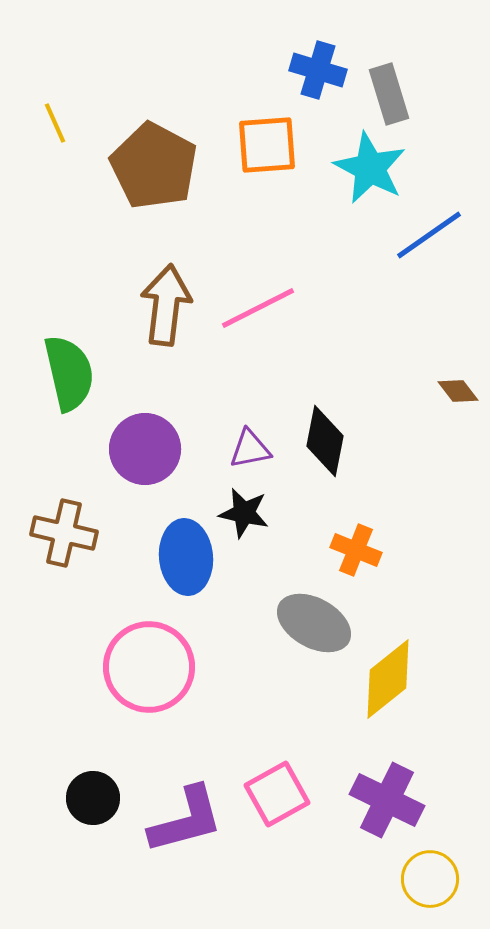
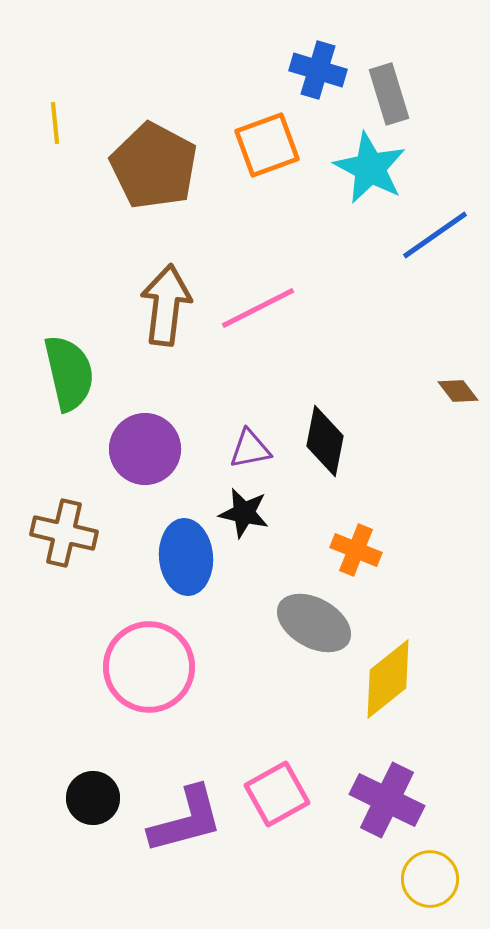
yellow line: rotated 18 degrees clockwise
orange square: rotated 16 degrees counterclockwise
blue line: moved 6 px right
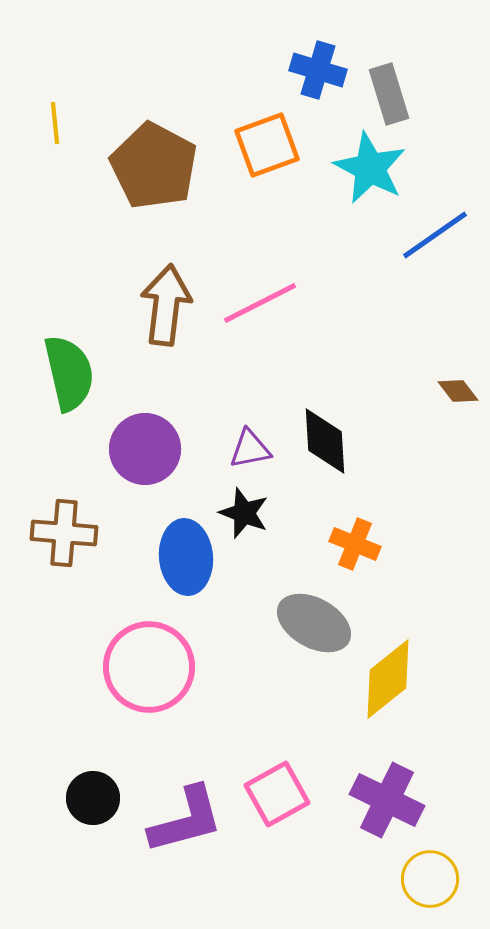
pink line: moved 2 px right, 5 px up
black diamond: rotated 14 degrees counterclockwise
black star: rotated 9 degrees clockwise
brown cross: rotated 8 degrees counterclockwise
orange cross: moved 1 px left, 6 px up
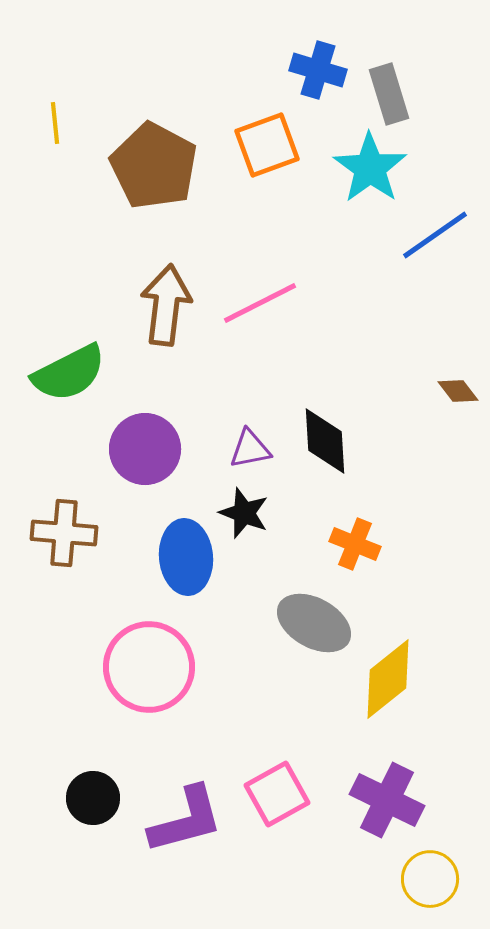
cyan star: rotated 8 degrees clockwise
green semicircle: rotated 76 degrees clockwise
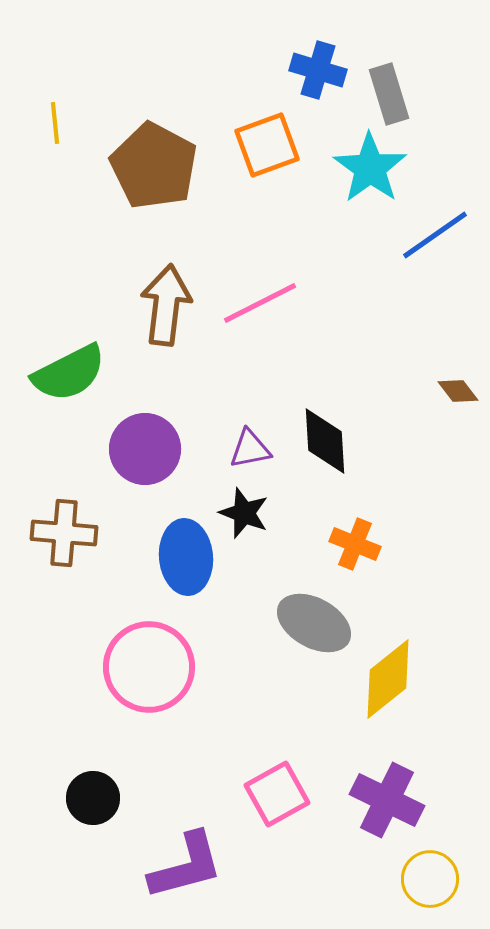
purple L-shape: moved 46 px down
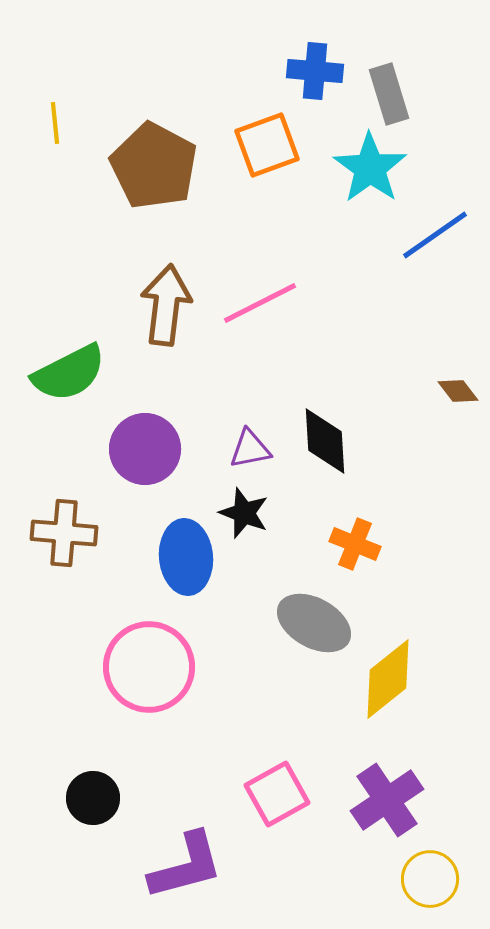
blue cross: moved 3 px left, 1 px down; rotated 12 degrees counterclockwise
purple cross: rotated 30 degrees clockwise
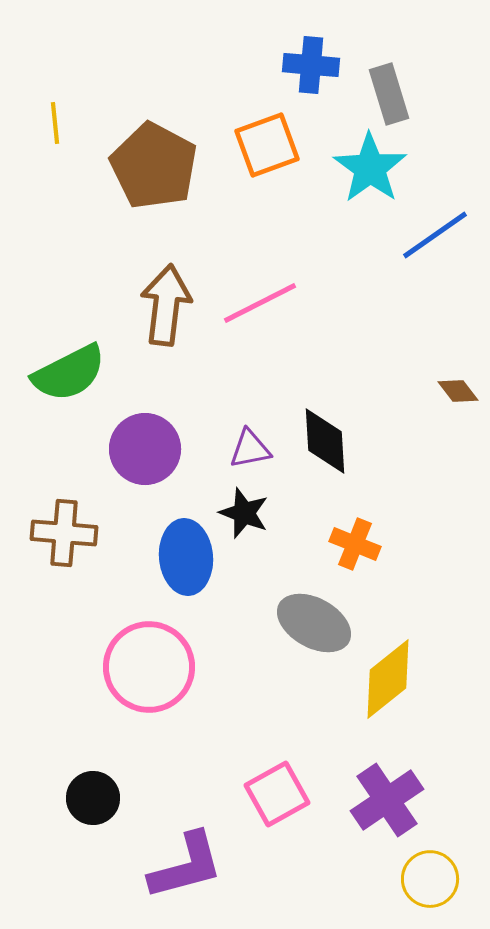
blue cross: moved 4 px left, 6 px up
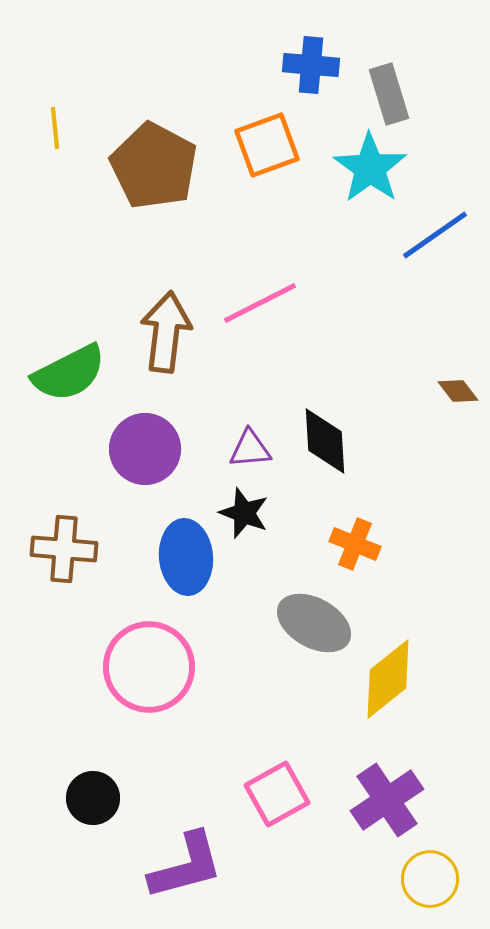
yellow line: moved 5 px down
brown arrow: moved 27 px down
purple triangle: rotated 6 degrees clockwise
brown cross: moved 16 px down
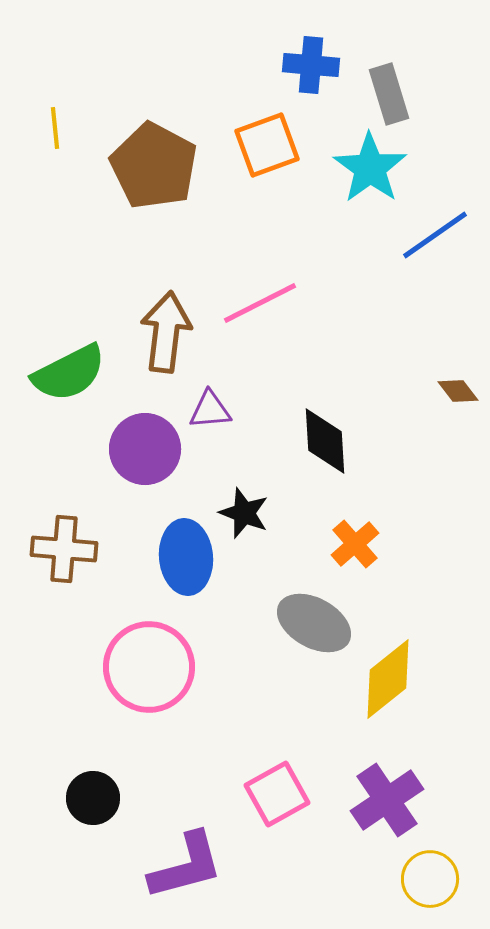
purple triangle: moved 40 px left, 39 px up
orange cross: rotated 27 degrees clockwise
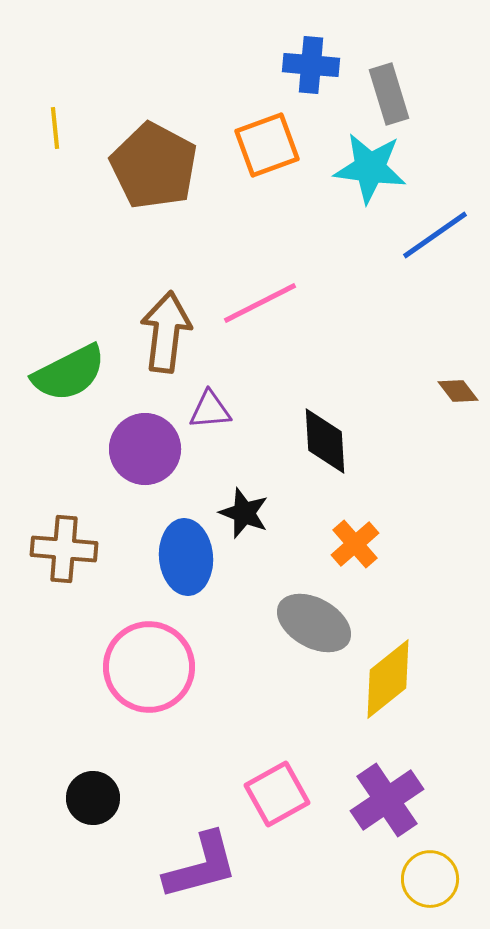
cyan star: rotated 28 degrees counterclockwise
purple L-shape: moved 15 px right
